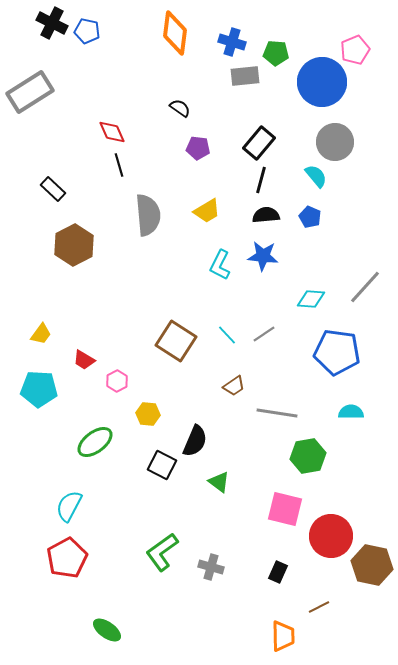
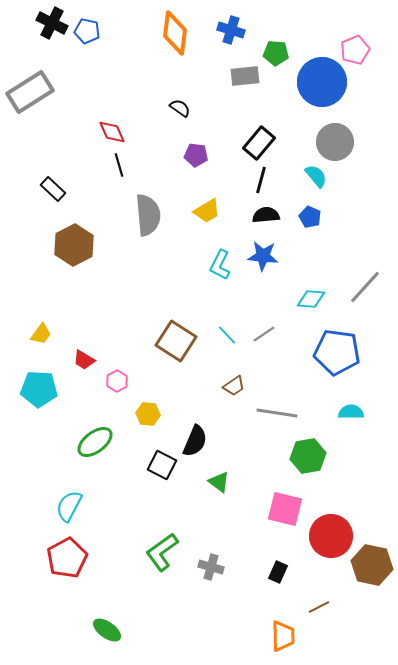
blue cross at (232, 42): moved 1 px left, 12 px up
purple pentagon at (198, 148): moved 2 px left, 7 px down
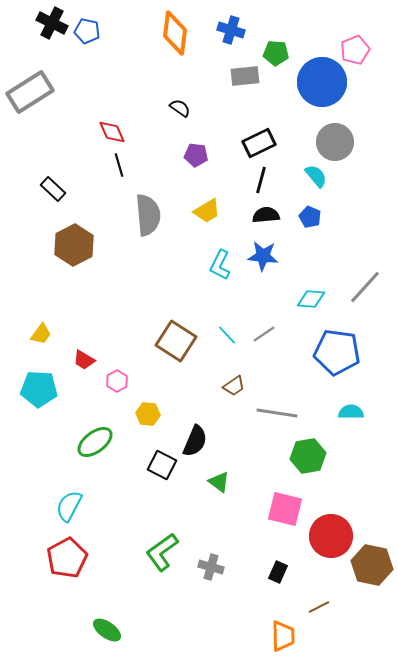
black rectangle at (259, 143): rotated 24 degrees clockwise
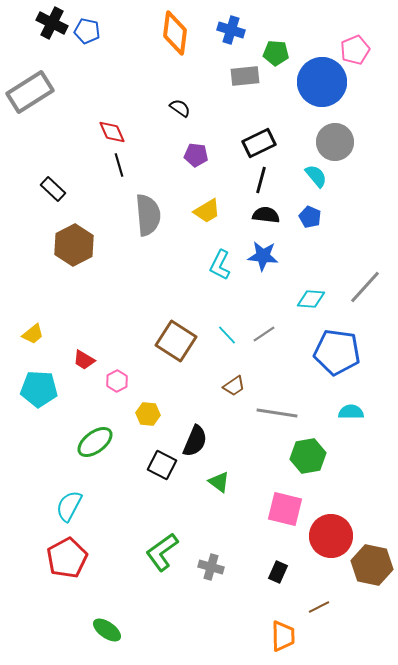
black semicircle at (266, 215): rotated 12 degrees clockwise
yellow trapezoid at (41, 334): moved 8 px left; rotated 15 degrees clockwise
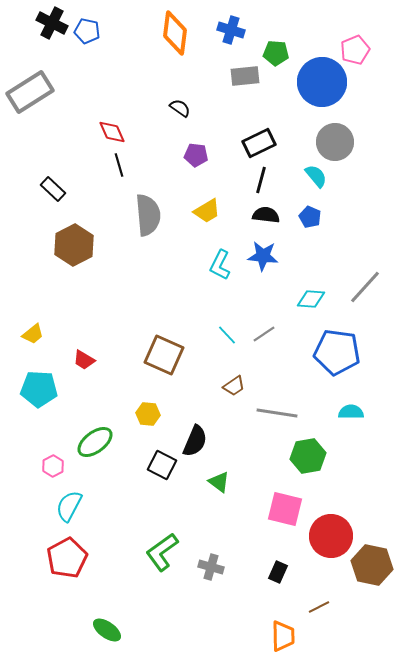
brown square at (176, 341): moved 12 px left, 14 px down; rotated 9 degrees counterclockwise
pink hexagon at (117, 381): moved 64 px left, 85 px down
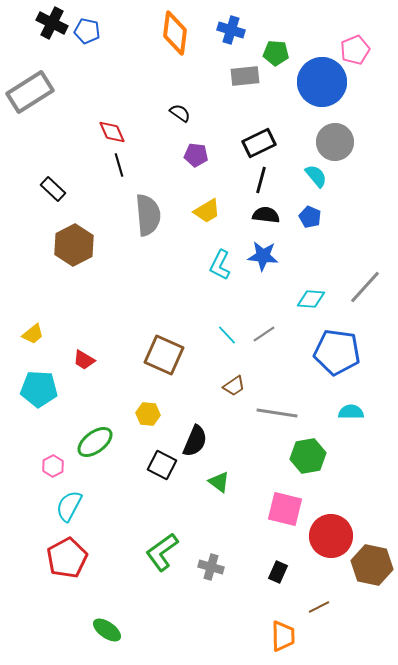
black semicircle at (180, 108): moved 5 px down
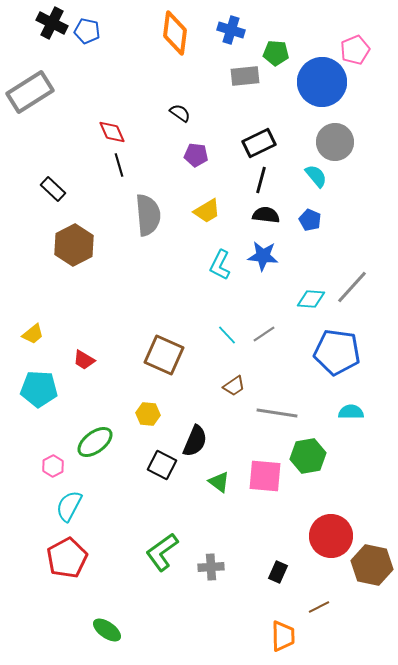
blue pentagon at (310, 217): moved 3 px down
gray line at (365, 287): moved 13 px left
pink square at (285, 509): moved 20 px left, 33 px up; rotated 9 degrees counterclockwise
gray cross at (211, 567): rotated 20 degrees counterclockwise
